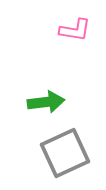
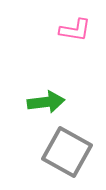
gray square: moved 2 px right, 1 px up; rotated 36 degrees counterclockwise
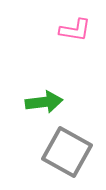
green arrow: moved 2 px left
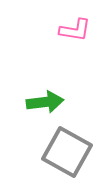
green arrow: moved 1 px right
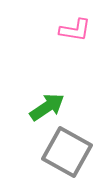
green arrow: moved 2 px right, 5 px down; rotated 27 degrees counterclockwise
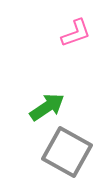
pink L-shape: moved 1 px right, 3 px down; rotated 28 degrees counterclockwise
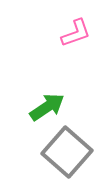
gray square: rotated 12 degrees clockwise
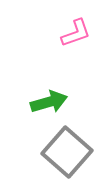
green arrow: moved 2 px right, 5 px up; rotated 18 degrees clockwise
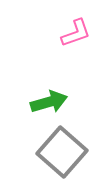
gray square: moved 5 px left
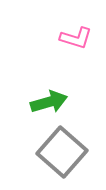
pink L-shape: moved 5 px down; rotated 36 degrees clockwise
